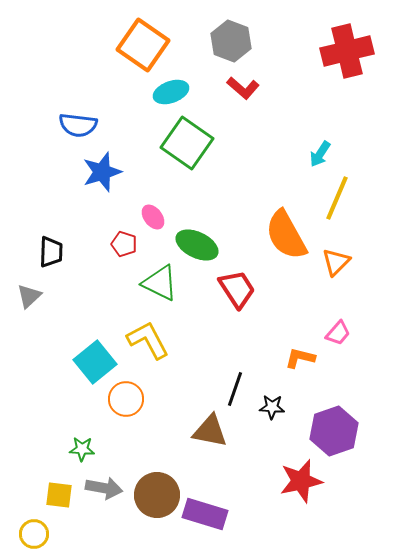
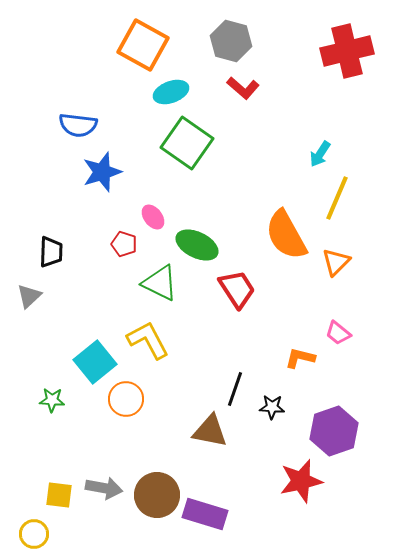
gray hexagon: rotated 6 degrees counterclockwise
orange square: rotated 6 degrees counterclockwise
pink trapezoid: rotated 88 degrees clockwise
green star: moved 30 px left, 49 px up
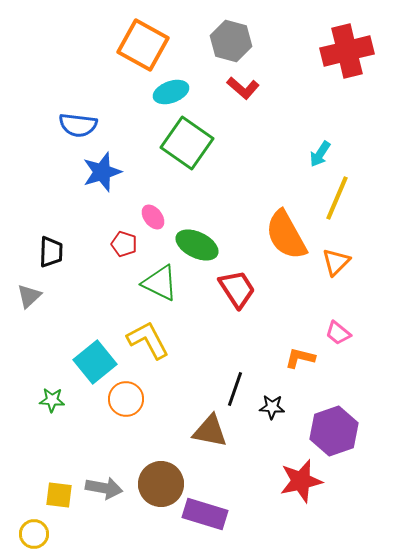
brown circle: moved 4 px right, 11 px up
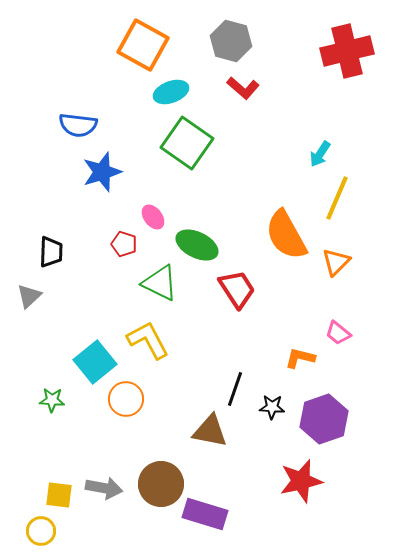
purple hexagon: moved 10 px left, 12 px up
yellow circle: moved 7 px right, 3 px up
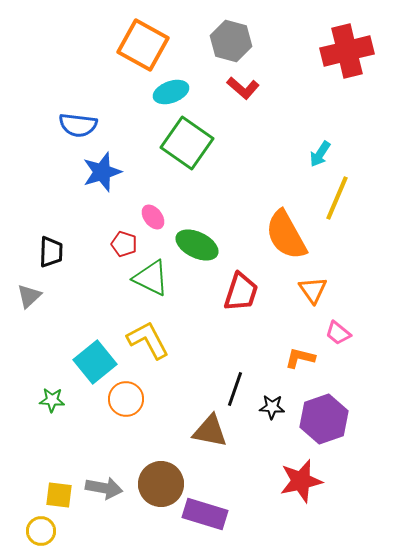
orange triangle: moved 23 px left, 28 px down; rotated 20 degrees counterclockwise
green triangle: moved 9 px left, 5 px up
red trapezoid: moved 4 px right, 3 px down; rotated 51 degrees clockwise
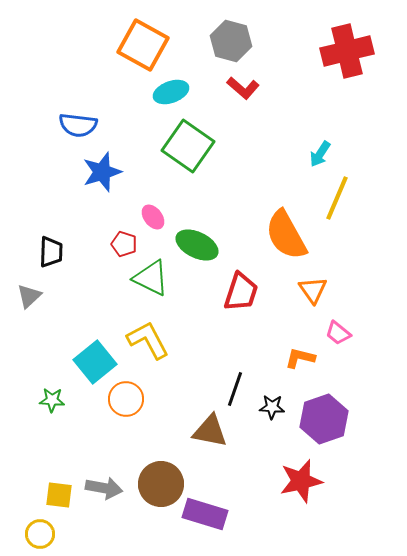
green square: moved 1 px right, 3 px down
yellow circle: moved 1 px left, 3 px down
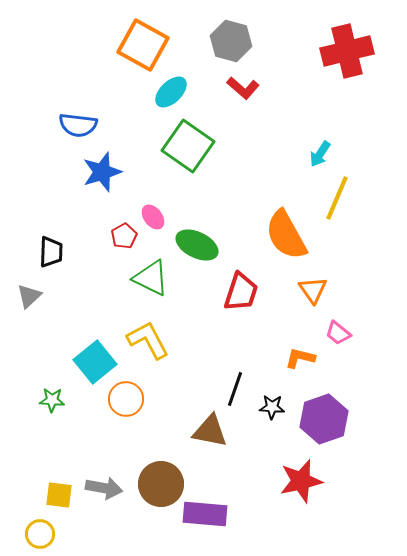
cyan ellipse: rotated 24 degrees counterclockwise
red pentagon: moved 8 px up; rotated 25 degrees clockwise
purple rectangle: rotated 12 degrees counterclockwise
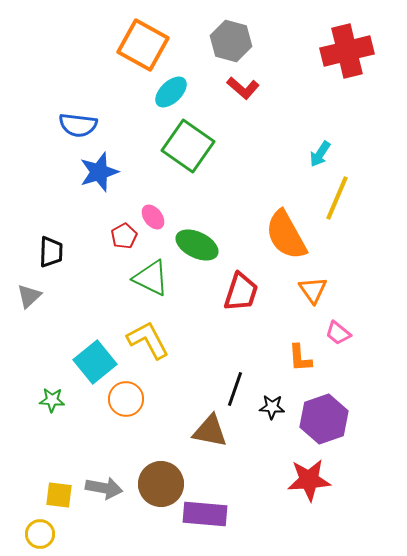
blue star: moved 3 px left
orange L-shape: rotated 108 degrees counterclockwise
red star: moved 8 px right, 1 px up; rotated 9 degrees clockwise
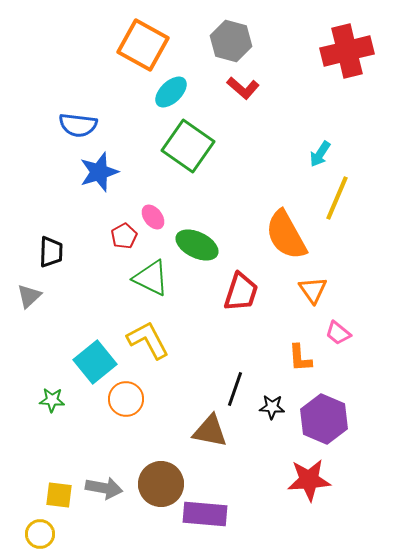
purple hexagon: rotated 18 degrees counterclockwise
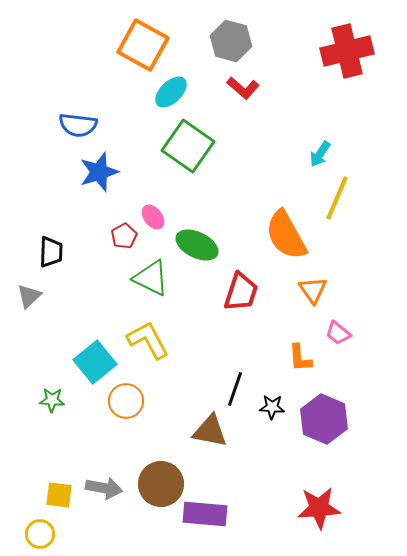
orange circle: moved 2 px down
red star: moved 10 px right, 28 px down
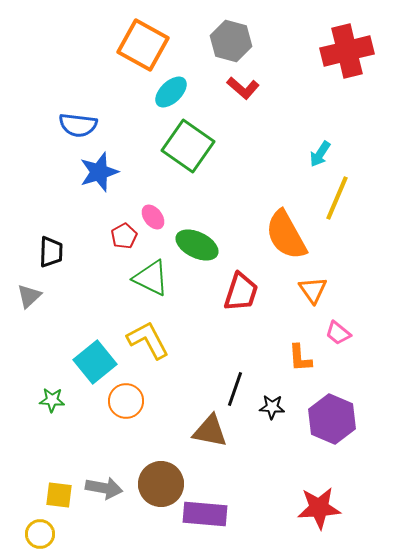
purple hexagon: moved 8 px right
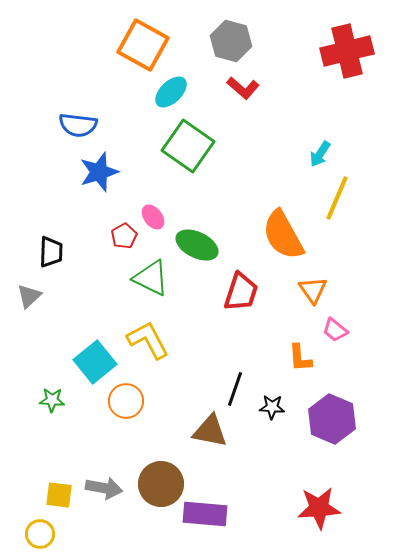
orange semicircle: moved 3 px left
pink trapezoid: moved 3 px left, 3 px up
